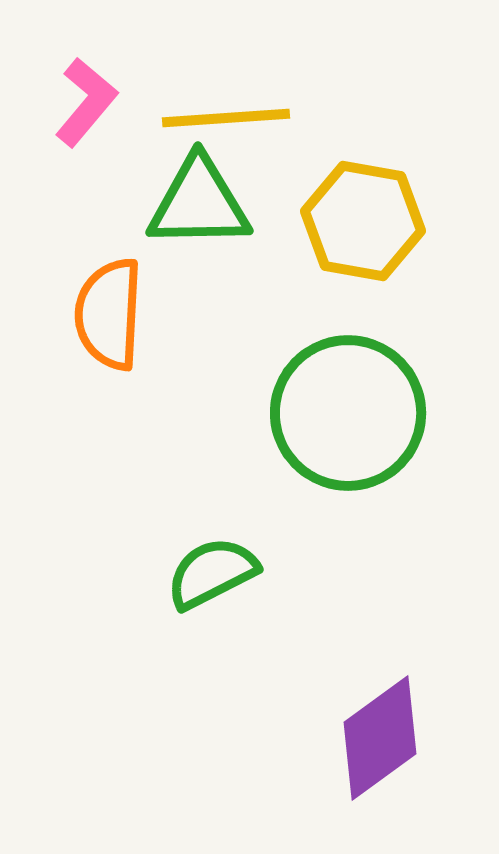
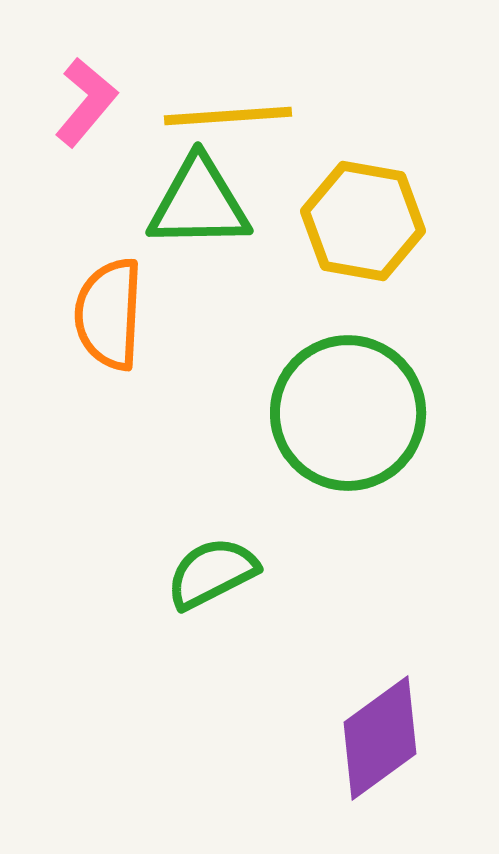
yellow line: moved 2 px right, 2 px up
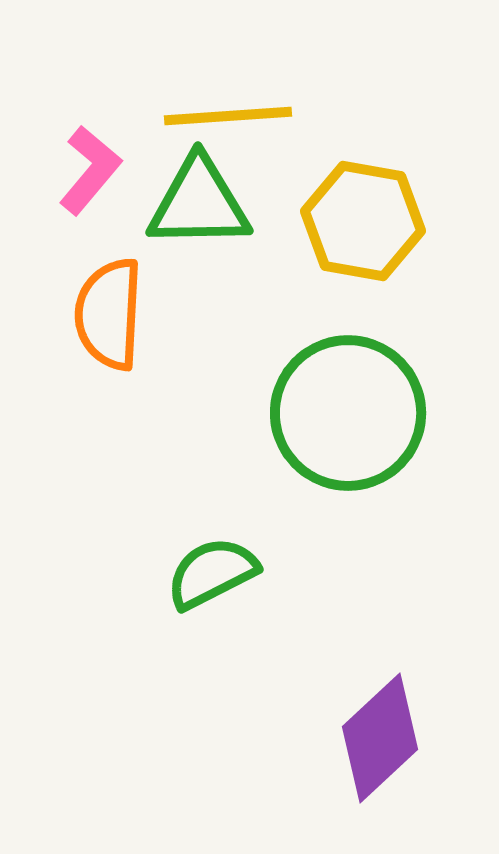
pink L-shape: moved 4 px right, 68 px down
purple diamond: rotated 7 degrees counterclockwise
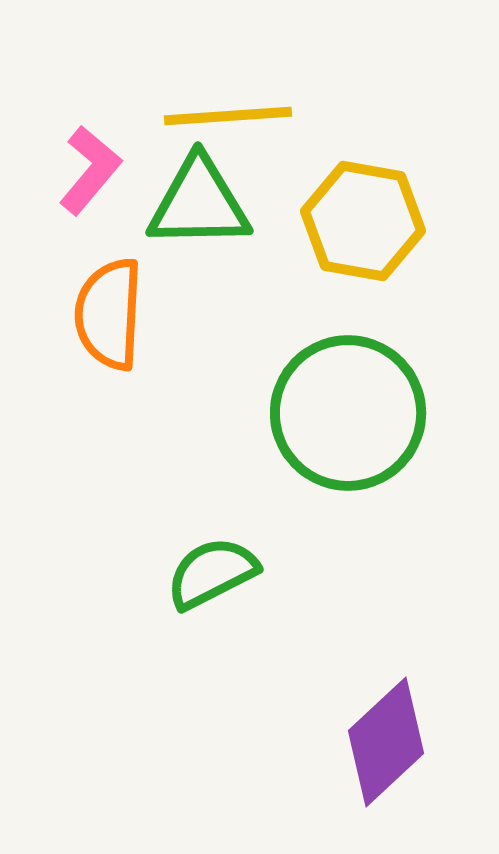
purple diamond: moved 6 px right, 4 px down
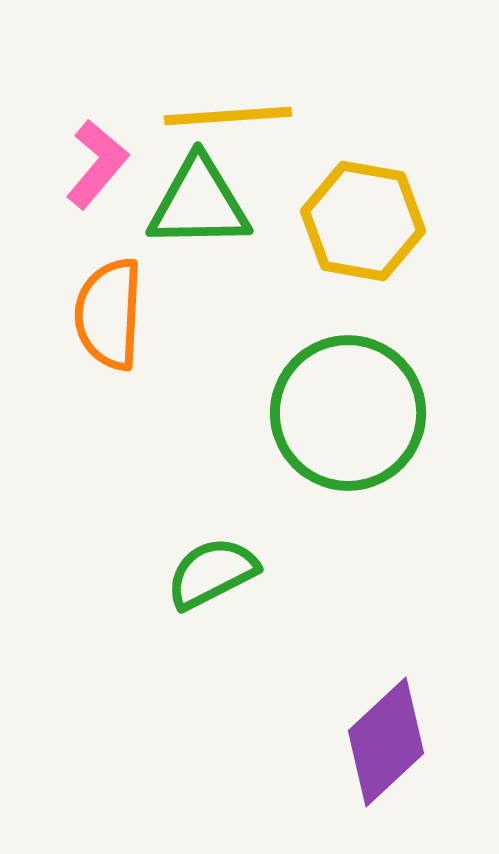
pink L-shape: moved 7 px right, 6 px up
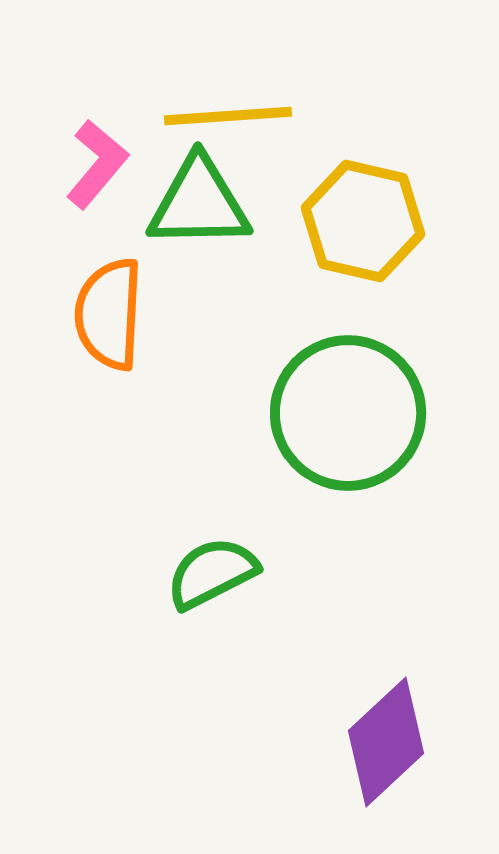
yellow hexagon: rotated 3 degrees clockwise
